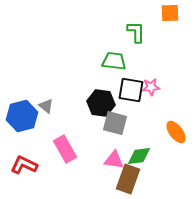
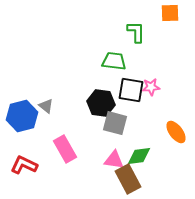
brown rectangle: rotated 48 degrees counterclockwise
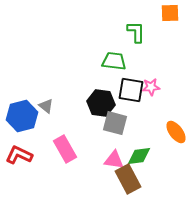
red L-shape: moved 5 px left, 10 px up
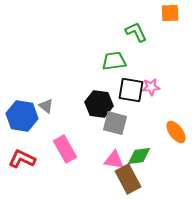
green L-shape: rotated 25 degrees counterclockwise
green trapezoid: rotated 15 degrees counterclockwise
black hexagon: moved 2 px left, 1 px down
blue hexagon: rotated 24 degrees clockwise
red L-shape: moved 3 px right, 4 px down
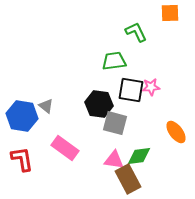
pink rectangle: moved 1 px up; rotated 24 degrees counterclockwise
red L-shape: rotated 56 degrees clockwise
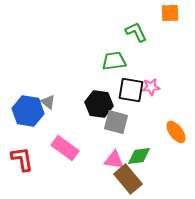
gray triangle: moved 2 px right, 4 px up
blue hexagon: moved 6 px right, 5 px up
gray square: moved 1 px right, 1 px up
brown rectangle: rotated 12 degrees counterclockwise
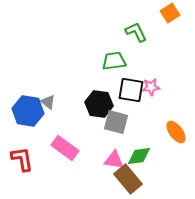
orange square: rotated 30 degrees counterclockwise
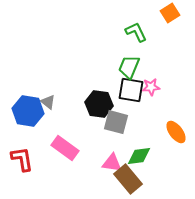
green trapezoid: moved 15 px right, 6 px down; rotated 60 degrees counterclockwise
pink triangle: moved 2 px left, 3 px down
